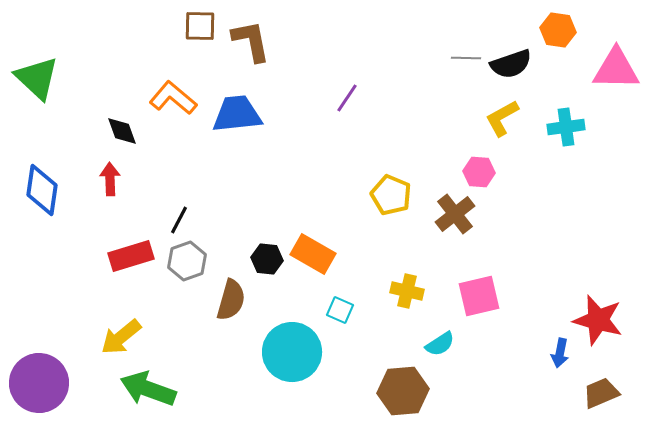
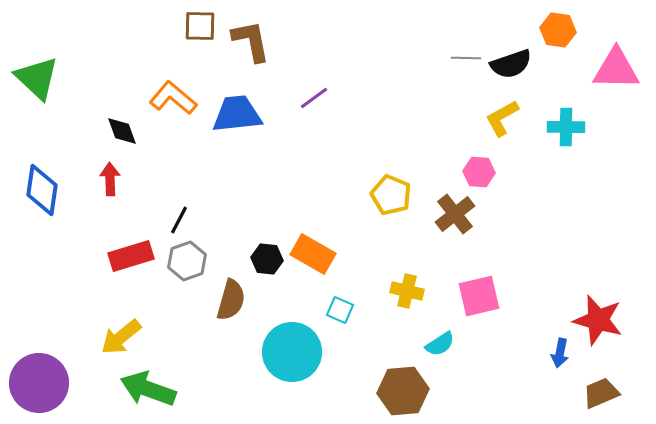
purple line: moved 33 px left; rotated 20 degrees clockwise
cyan cross: rotated 9 degrees clockwise
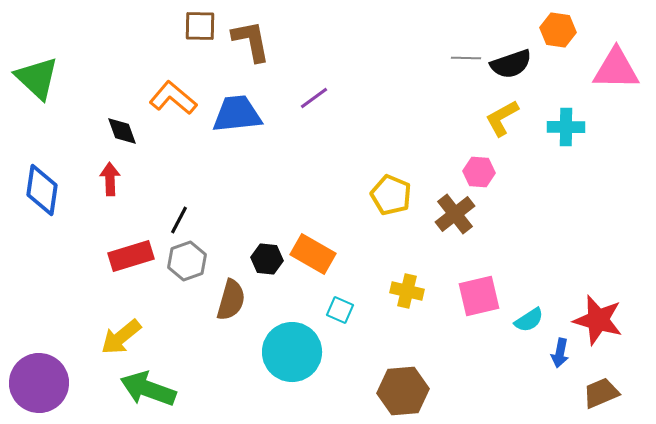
cyan semicircle: moved 89 px right, 24 px up
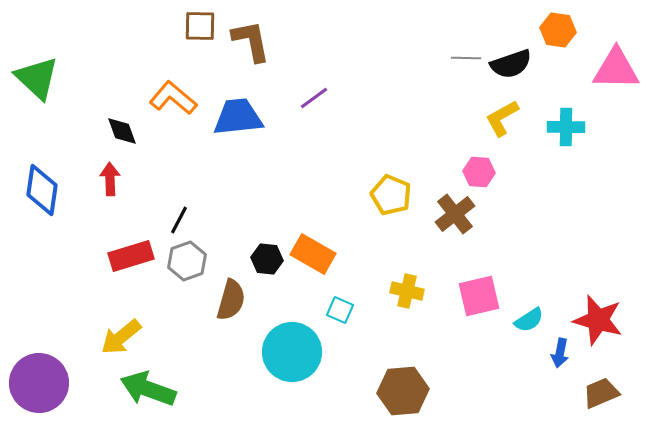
blue trapezoid: moved 1 px right, 3 px down
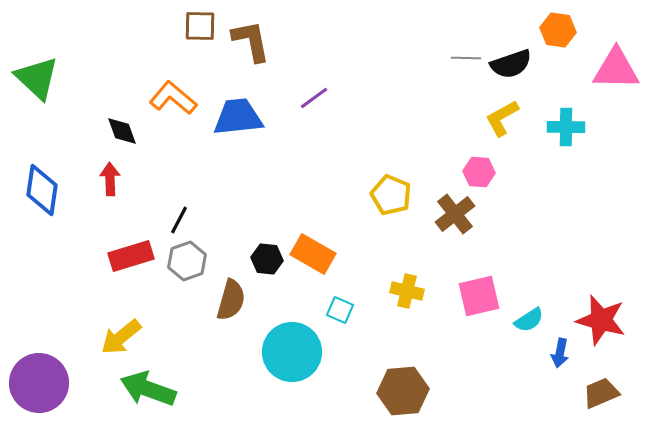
red star: moved 3 px right
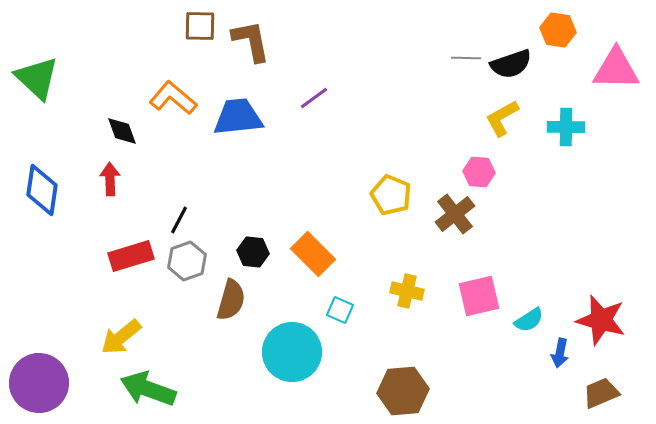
orange rectangle: rotated 15 degrees clockwise
black hexagon: moved 14 px left, 7 px up
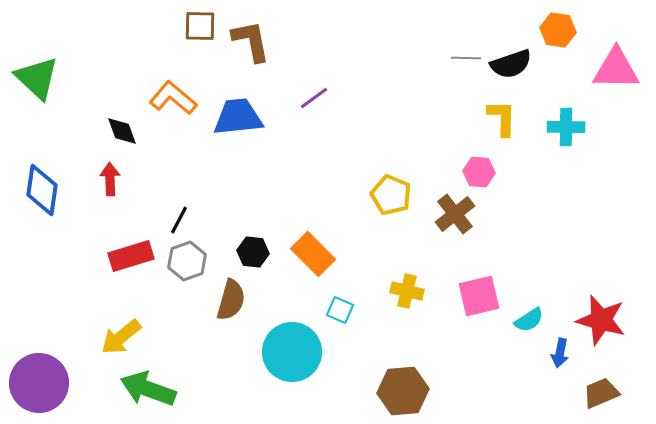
yellow L-shape: rotated 120 degrees clockwise
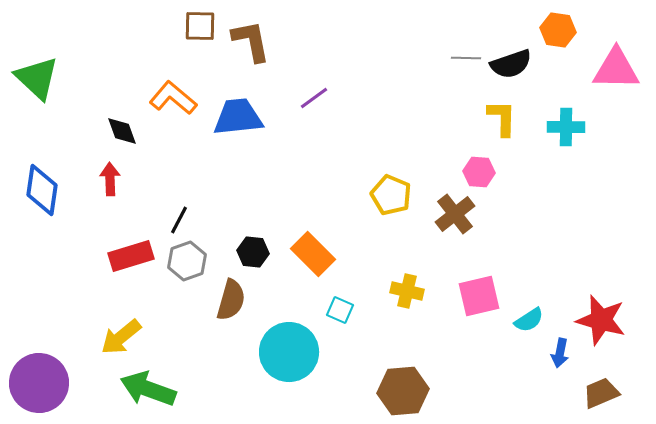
cyan circle: moved 3 px left
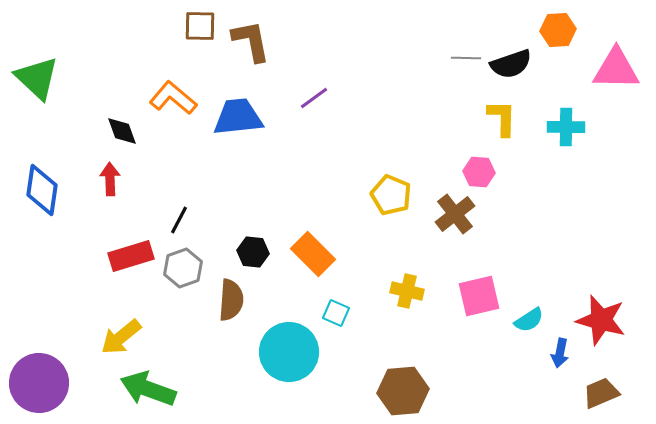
orange hexagon: rotated 12 degrees counterclockwise
gray hexagon: moved 4 px left, 7 px down
brown semicircle: rotated 12 degrees counterclockwise
cyan square: moved 4 px left, 3 px down
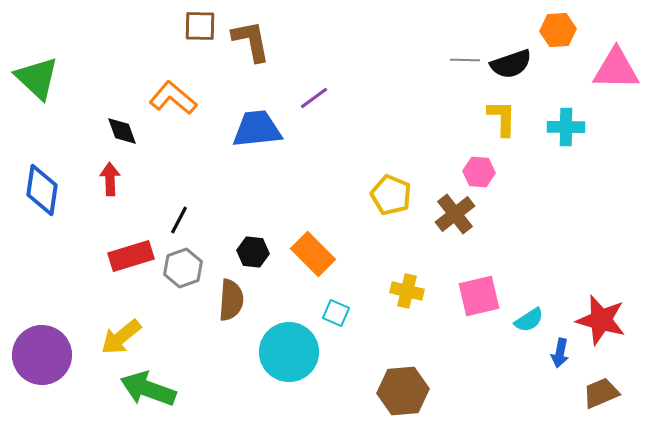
gray line: moved 1 px left, 2 px down
blue trapezoid: moved 19 px right, 12 px down
purple circle: moved 3 px right, 28 px up
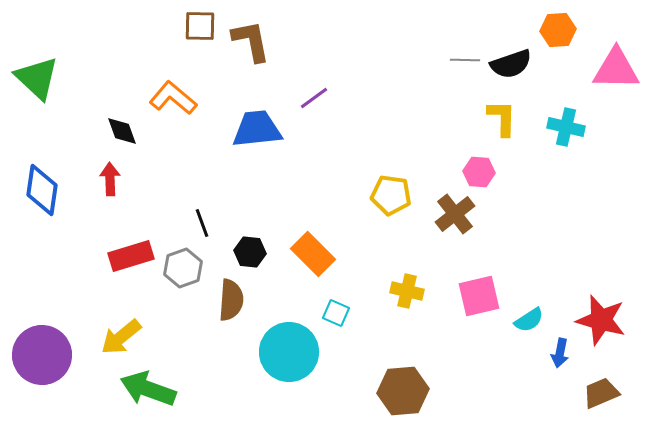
cyan cross: rotated 12 degrees clockwise
yellow pentagon: rotated 15 degrees counterclockwise
black line: moved 23 px right, 3 px down; rotated 48 degrees counterclockwise
black hexagon: moved 3 px left
